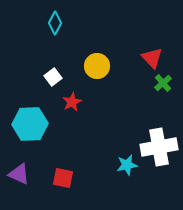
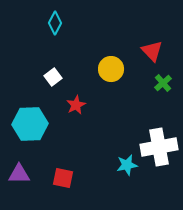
red triangle: moved 7 px up
yellow circle: moved 14 px right, 3 px down
red star: moved 4 px right, 3 px down
purple triangle: rotated 25 degrees counterclockwise
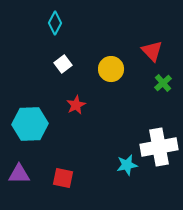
white square: moved 10 px right, 13 px up
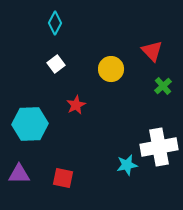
white square: moved 7 px left
green cross: moved 3 px down
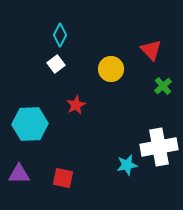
cyan diamond: moved 5 px right, 12 px down
red triangle: moved 1 px left, 1 px up
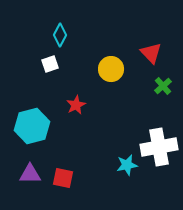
red triangle: moved 3 px down
white square: moved 6 px left; rotated 18 degrees clockwise
cyan hexagon: moved 2 px right, 2 px down; rotated 12 degrees counterclockwise
purple triangle: moved 11 px right
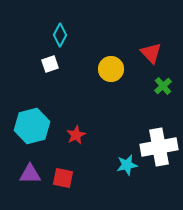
red star: moved 30 px down
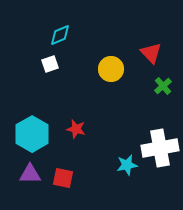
cyan diamond: rotated 40 degrees clockwise
cyan hexagon: moved 8 px down; rotated 16 degrees counterclockwise
red star: moved 6 px up; rotated 30 degrees counterclockwise
white cross: moved 1 px right, 1 px down
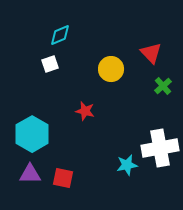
red star: moved 9 px right, 18 px up
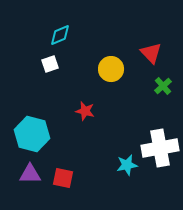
cyan hexagon: rotated 16 degrees counterclockwise
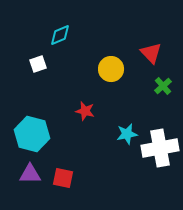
white square: moved 12 px left
cyan star: moved 31 px up
